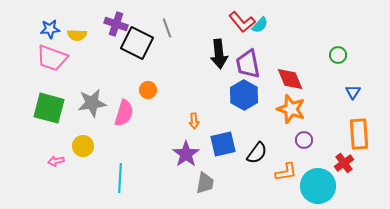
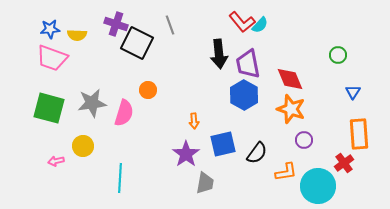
gray line: moved 3 px right, 3 px up
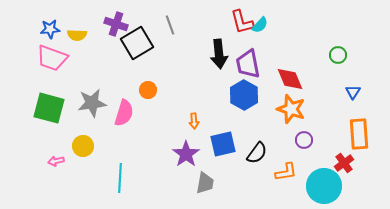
red L-shape: rotated 24 degrees clockwise
black square: rotated 32 degrees clockwise
cyan circle: moved 6 px right
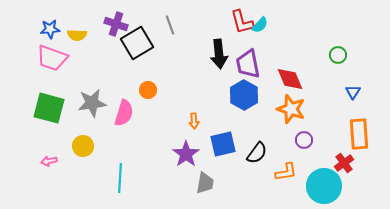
pink arrow: moved 7 px left
